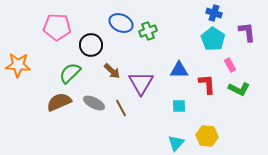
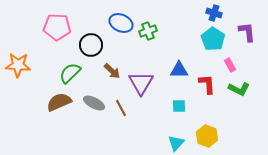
yellow hexagon: rotated 15 degrees clockwise
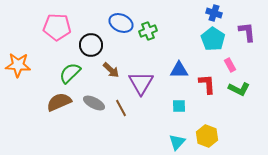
brown arrow: moved 1 px left, 1 px up
cyan triangle: moved 1 px right, 1 px up
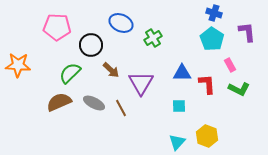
green cross: moved 5 px right, 7 px down; rotated 12 degrees counterclockwise
cyan pentagon: moved 1 px left
blue triangle: moved 3 px right, 3 px down
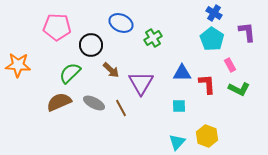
blue cross: rotated 14 degrees clockwise
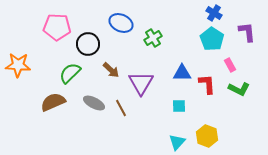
black circle: moved 3 px left, 1 px up
brown semicircle: moved 6 px left
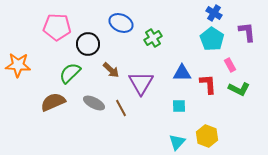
red L-shape: moved 1 px right
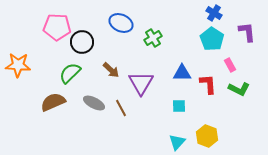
black circle: moved 6 px left, 2 px up
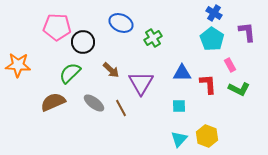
black circle: moved 1 px right
gray ellipse: rotated 10 degrees clockwise
cyan triangle: moved 2 px right, 3 px up
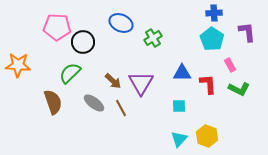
blue cross: rotated 35 degrees counterclockwise
brown arrow: moved 2 px right, 11 px down
brown semicircle: rotated 95 degrees clockwise
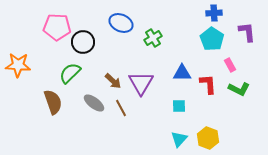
yellow hexagon: moved 1 px right, 2 px down
